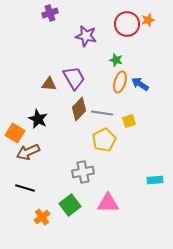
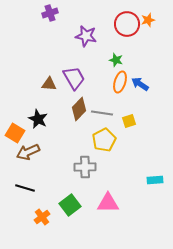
gray cross: moved 2 px right, 5 px up; rotated 10 degrees clockwise
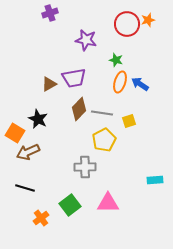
purple star: moved 4 px down
purple trapezoid: rotated 110 degrees clockwise
brown triangle: rotated 35 degrees counterclockwise
orange cross: moved 1 px left, 1 px down
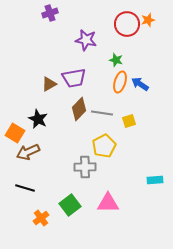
yellow pentagon: moved 6 px down
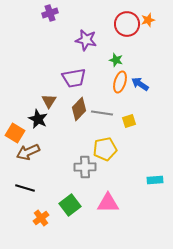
brown triangle: moved 17 px down; rotated 28 degrees counterclockwise
yellow pentagon: moved 1 px right, 3 px down; rotated 15 degrees clockwise
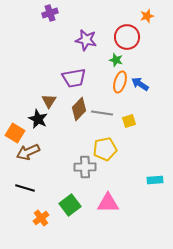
orange star: moved 1 px left, 4 px up
red circle: moved 13 px down
